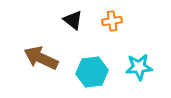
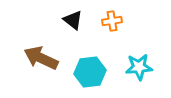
cyan hexagon: moved 2 px left
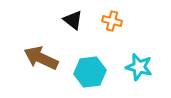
orange cross: rotated 24 degrees clockwise
cyan star: rotated 20 degrees clockwise
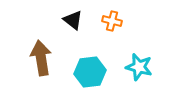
brown arrow: rotated 56 degrees clockwise
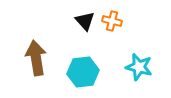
black triangle: moved 12 px right, 1 px down; rotated 10 degrees clockwise
brown arrow: moved 5 px left
cyan hexagon: moved 7 px left
